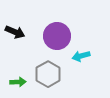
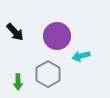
black arrow: rotated 24 degrees clockwise
green arrow: rotated 91 degrees clockwise
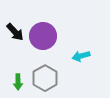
purple circle: moved 14 px left
gray hexagon: moved 3 px left, 4 px down
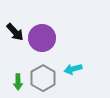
purple circle: moved 1 px left, 2 px down
cyan arrow: moved 8 px left, 13 px down
gray hexagon: moved 2 px left
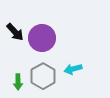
gray hexagon: moved 2 px up
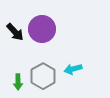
purple circle: moved 9 px up
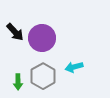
purple circle: moved 9 px down
cyan arrow: moved 1 px right, 2 px up
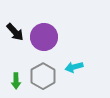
purple circle: moved 2 px right, 1 px up
green arrow: moved 2 px left, 1 px up
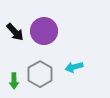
purple circle: moved 6 px up
gray hexagon: moved 3 px left, 2 px up
green arrow: moved 2 px left
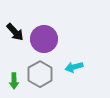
purple circle: moved 8 px down
